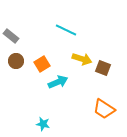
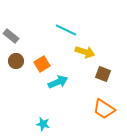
yellow arrow: moved 3 px right, 7 px up
brown square: moved 6 px down
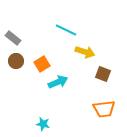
gray rectangle: moved 2 px right, 2 px down
orange trapezoid: rotated 40 degrees counterclockwise
